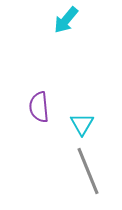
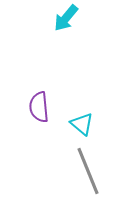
cyan arrow: moved 2 px up
cyan triangle: rotated 20 degrees counterclockwise
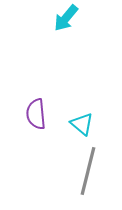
purple semicircle: moved 3 px left, 7 px down
gray line: rotated 36 degrees clockwise
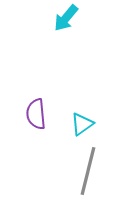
cyan triangle: rotated 45 degrees clockwise
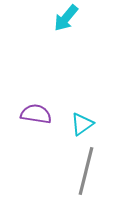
purple semicircle: rotated 104 degrees clockwise
gray line: moved 2 px left
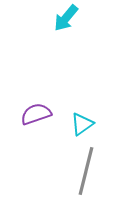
purple semicircle: rotated 28 degrees counterclockwise
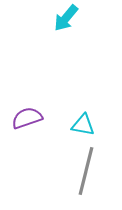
purple semicircle: moved 9 px left, 4 px down
cyan triangle: moved 1 px right, 1 px down; rotated 45 degrees clockwise
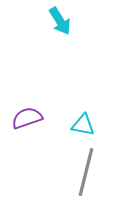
cyan arrow: moved 6 px left, 3 px down; rotated 72 degrees counterclockwise
gray line: moved 1 px down
